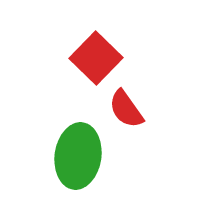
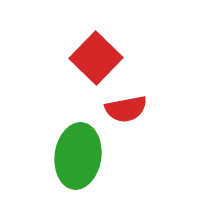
red semicircle: rotated 66 degrees counterclockwise
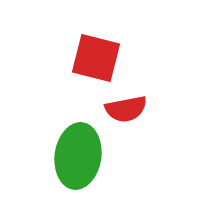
red square: rotated 30 degrees counterclockwise
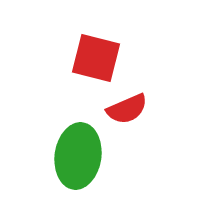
red semicircle: moved 1 px right; rotated 12 degrees counterclockwise
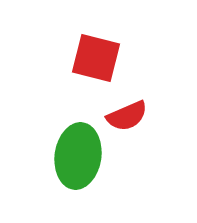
red semicircle: moved 7 px down
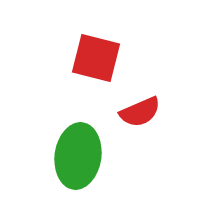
red semicircle: moved 13 px right, 4 px up
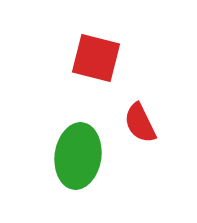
red semicircle: moved 11 px down; rotated 87 degrees clockwise
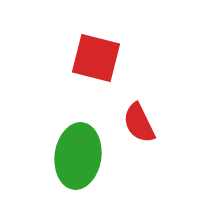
red semicircle: moved 1 px left
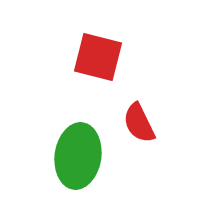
red square: moved 2 px right, 1 px up
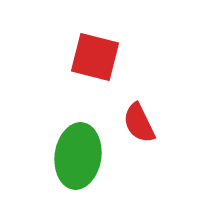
red square: moved 3 px left
